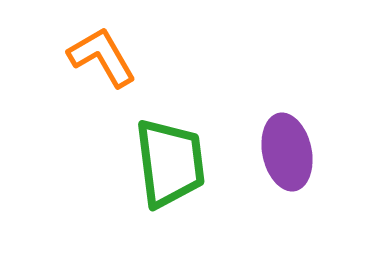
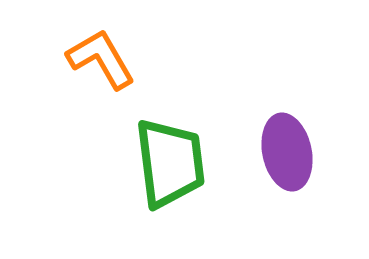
orange L-shape: moved 1 px left, 2 px down
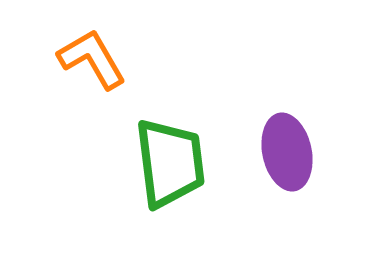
orange L-shape: moved 9 px left
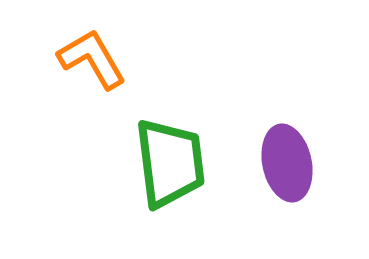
purple ellipse: moved 11 px down
